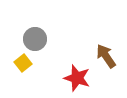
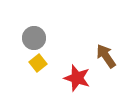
gray circle: moved 1 px left, 1 px up
yellow square: moved 15 px right
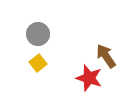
gray circle: moved 4 px right, 4 px up
red star: moved 12 px right
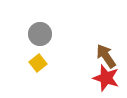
gray circle: moved 2 px right
red star: moved 17 px right
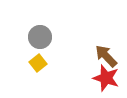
gray circle: moved 3 px down
brown arrow: rotated 10 degrees counterclockwise
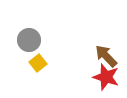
gray circle: moved 11 px left, 3 px down
red star: moved 1 px up
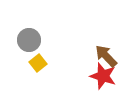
red star: moved 3 px left, 1 px up
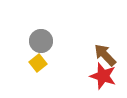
gray circle: moved 12 px right, 1 px down
brown arrow: moved 1 px left, 1 px up
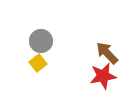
brown arrow: moved 2 px right, 2 px up
red star: rotated 28 degrees counterclockwise
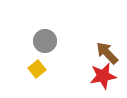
gray circle: moved 4 px right
yellow square: moved 1 px left, 6 px down
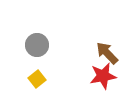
gray circle: moved 8 px left, 4 px down
yellow square: moved 10 px down
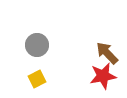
yellow square: rotated 12 degrees clockwise
